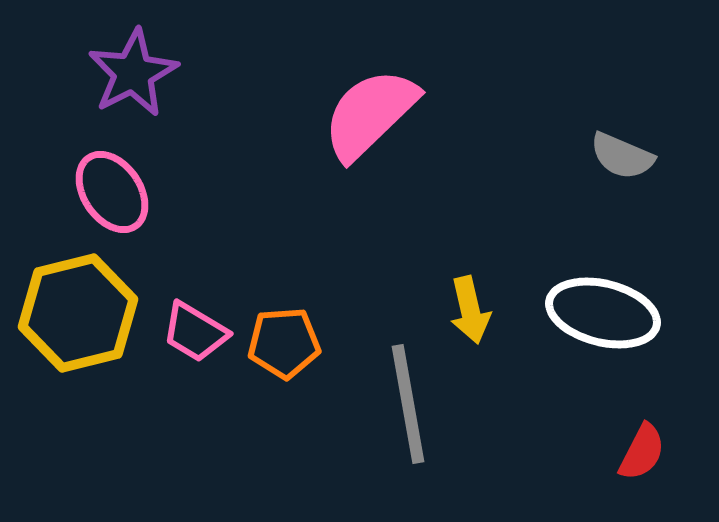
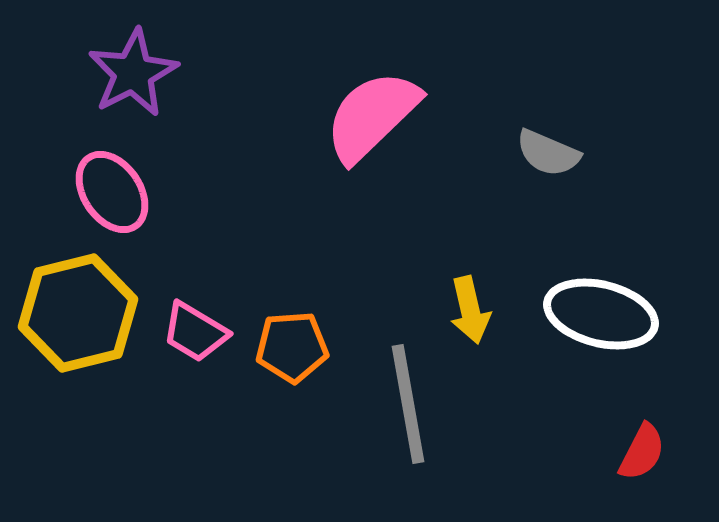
pink semicircle: moved 2 px right, 2 px down
gray semicircle: moved 74 px left, 3 px up
white ellipse: moved 2 px left, 1 px down
orange pentagon: moved 8 px right, 4 px down
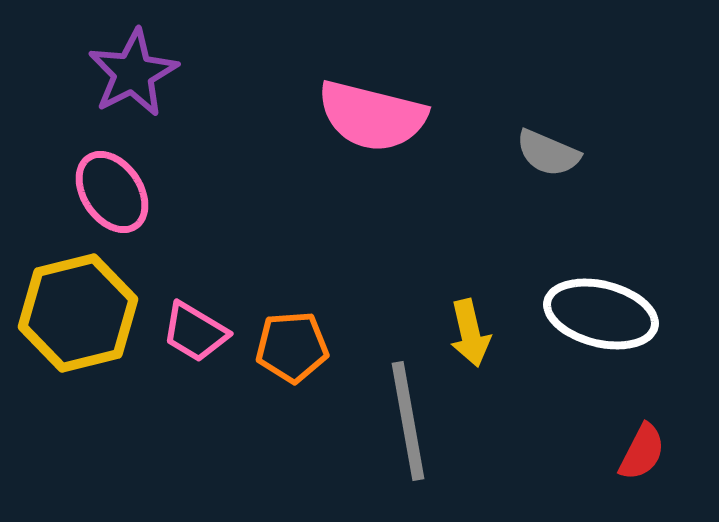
pink semicircle: rotated 122 degrees counterclockwise
yellow arrow: moved 23 px down
gray line: moved 17 px down
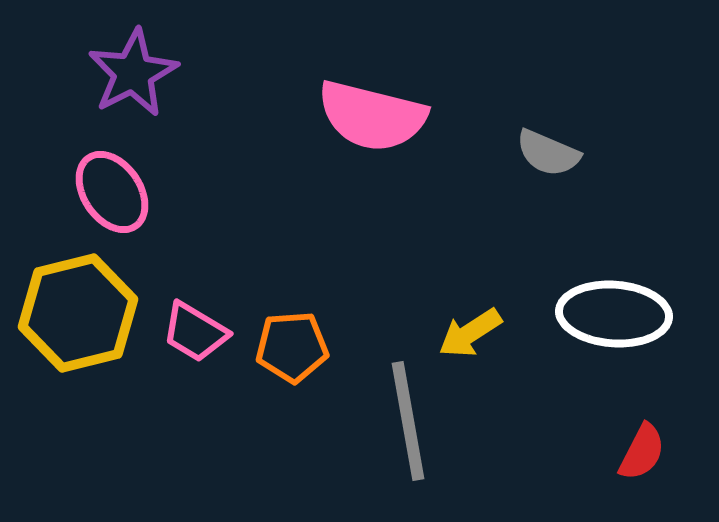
white ellipse: moved 13 px right; rotated 10 degrees counterclockwise
yellow arrow: rotated 70 degrees clockwise
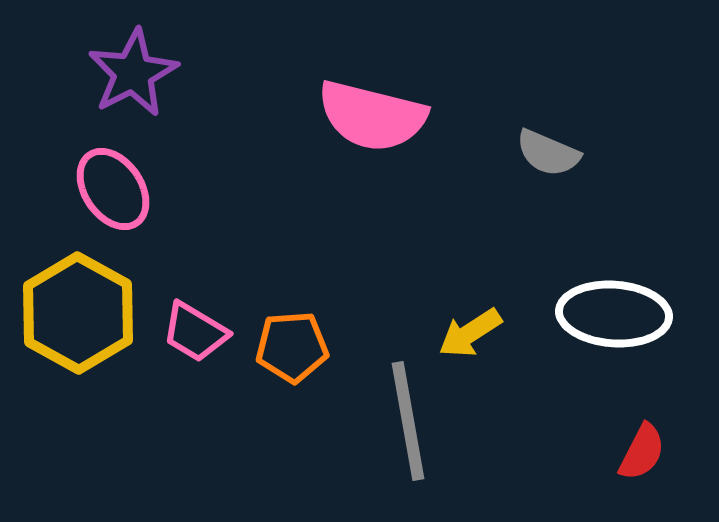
pink ellipse: moved 1 px right, 3 px up
yellow hexagon: rotated 17 degrees counterclockwise
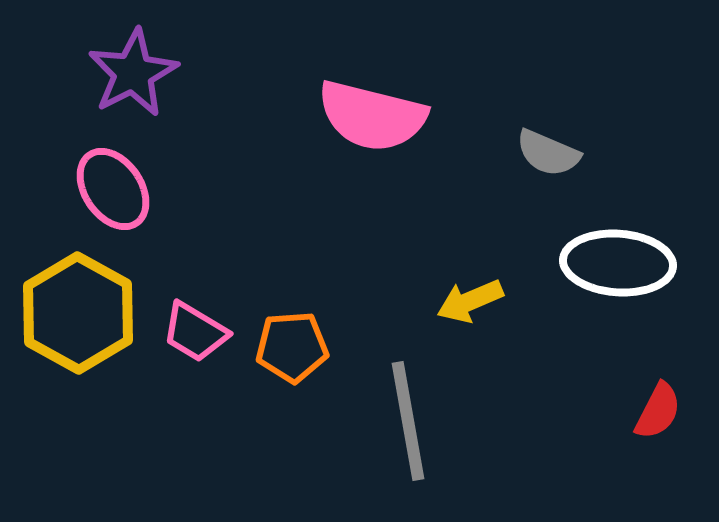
white ellipse: moved 4 px right, 51 px up
yellow arrow: moved 32 px up; rotated 10 degrees clockwise
red semicircle: moved 16 px right, 41 px up
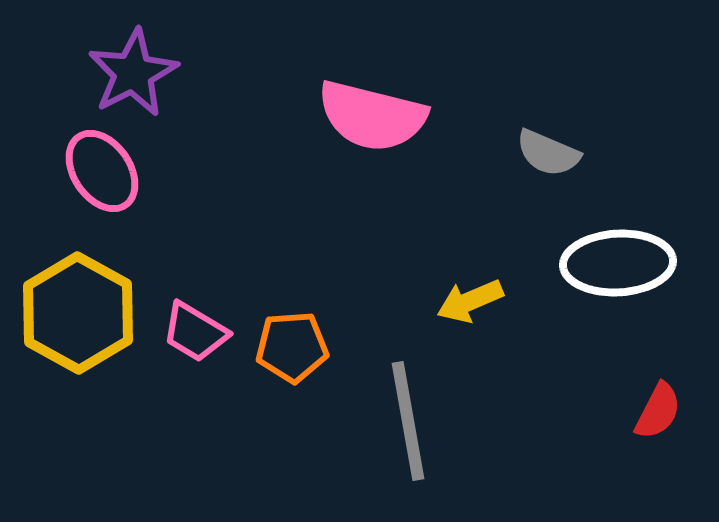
pink ellipse: moved 11 px left, 18 px up
white ellipse: rotated 7 degrees counterclockwise
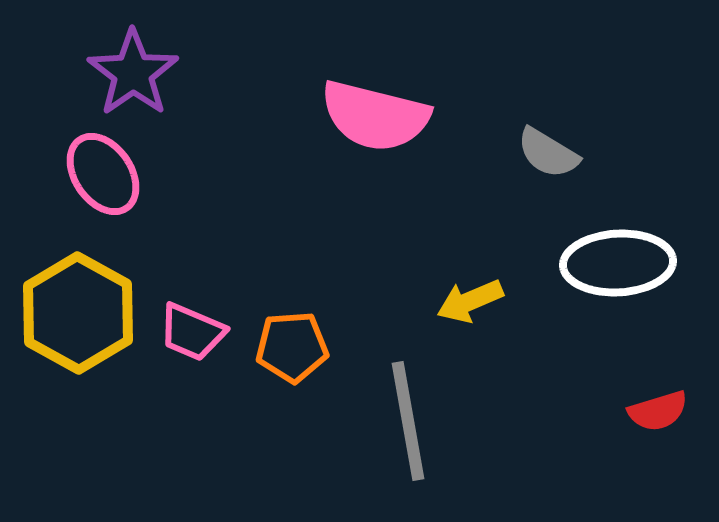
purple star: rotated 8 degrees counterclockwise
pink semicircle: moved 3 px right
gray semicircle: rotated 8 degrees clockwise
pink ellipse: moved 1 px right, 3 px down
pink trapezoid: moved 3 px left; rotated 8 degrees counterclockwise
red semicircle: rotated 46 degrees clockwise
